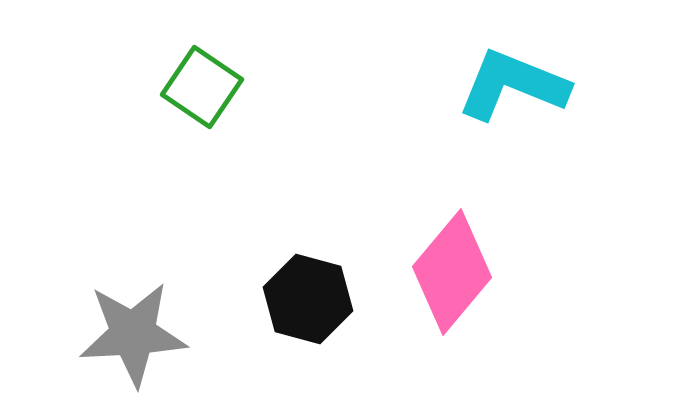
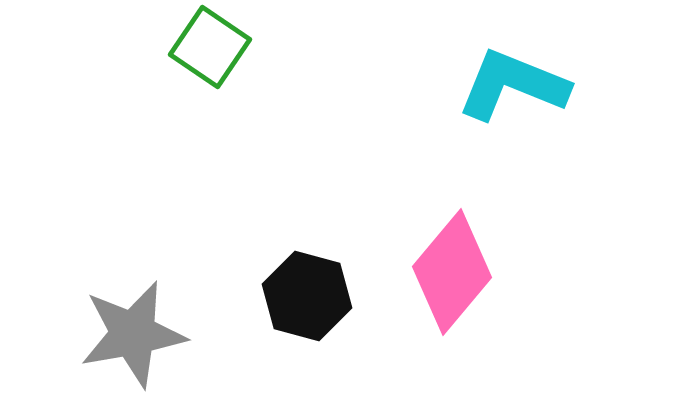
green square: moved 8 px right, 40 px up
black hexagon: moved 1 px left, 3 px up
gray star: rotated 7 degrees counterclockwise
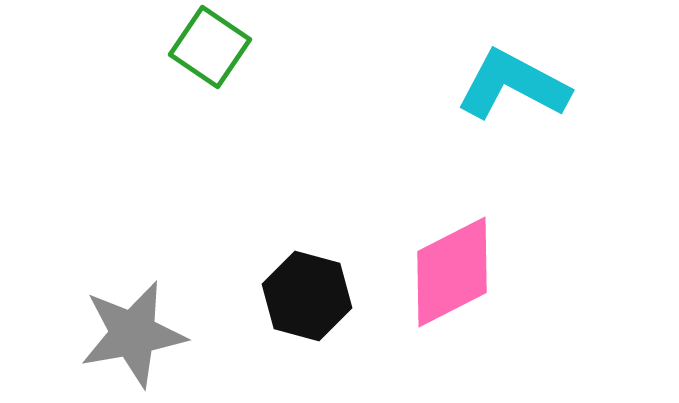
cyan L-shape: rotated 6 degrees clockwise
pink diamond: rotated 23 degrees clockwise
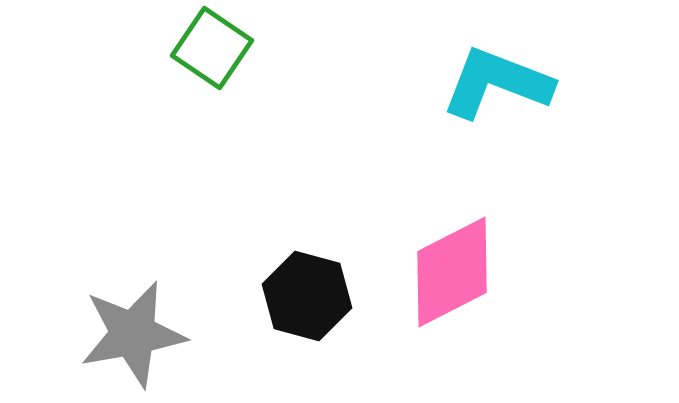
green square: moved 2 px right, 1 px down
cyan L-shape: moved 16 px left, 2 px up; rotated 7 degrees counterclockwise
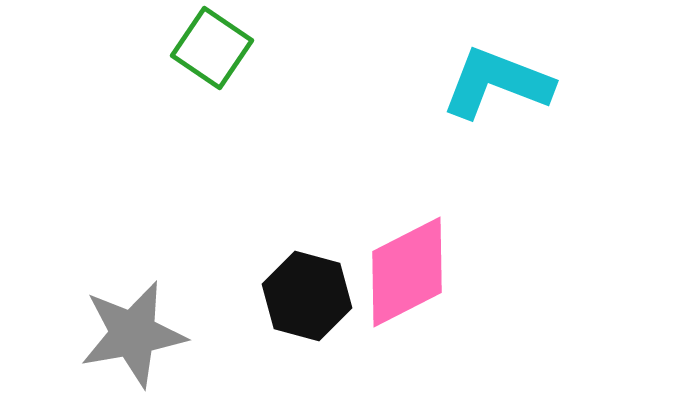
pink diamond: moved 45 px left
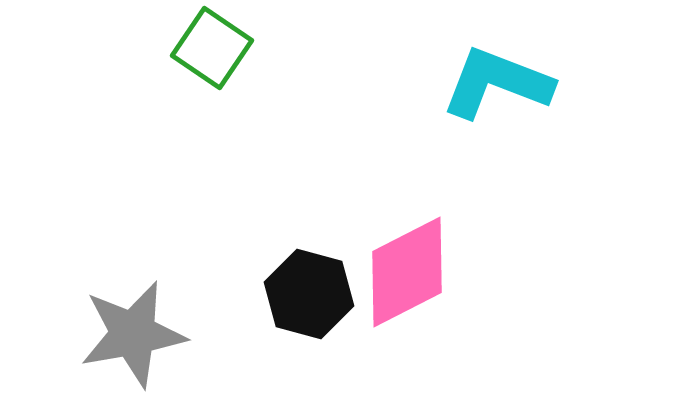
black hexagon: moved 2 px right, 2 px up
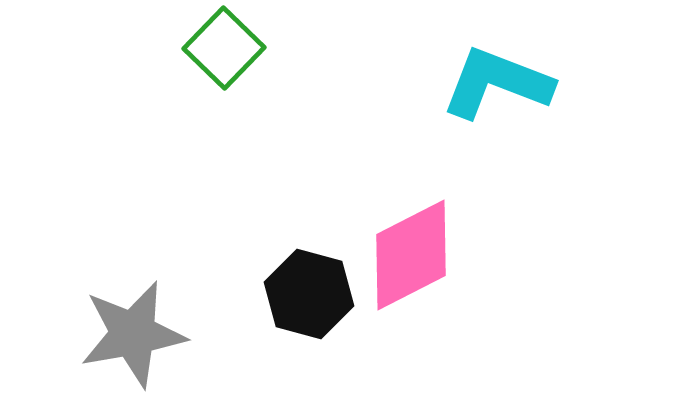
green square: moved 12 px right; rotated 10 degrees clockwise
pink diamond: moved 4 px right, 17 px up
